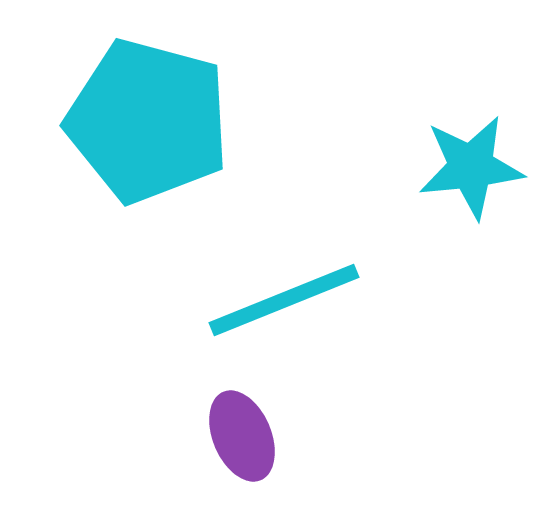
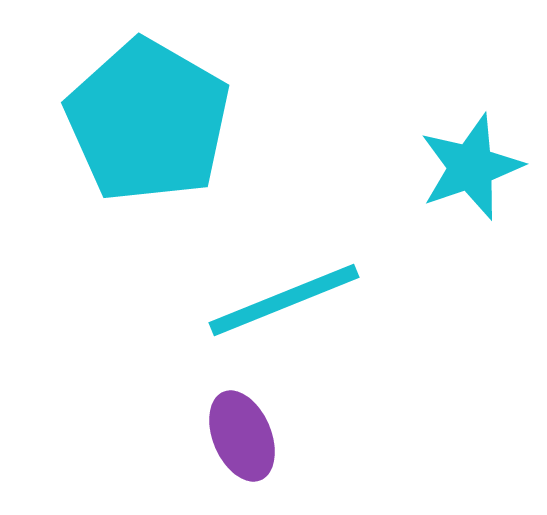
cyan pentagon: rotated 15 degrees clockwise
cyan star: rotated 13 degrees counterclockwise
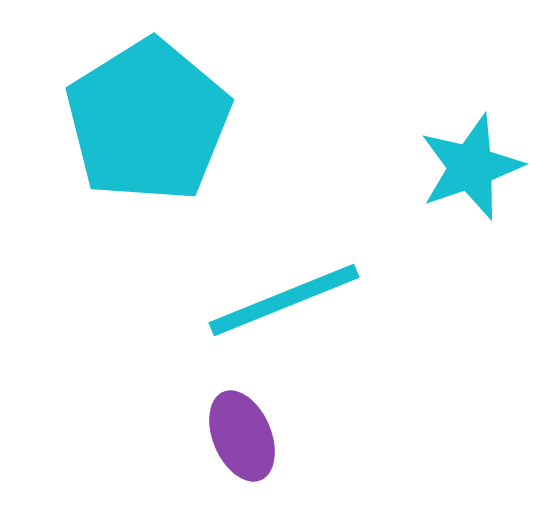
cyan pentagon: rotated 10 degrees clockwise
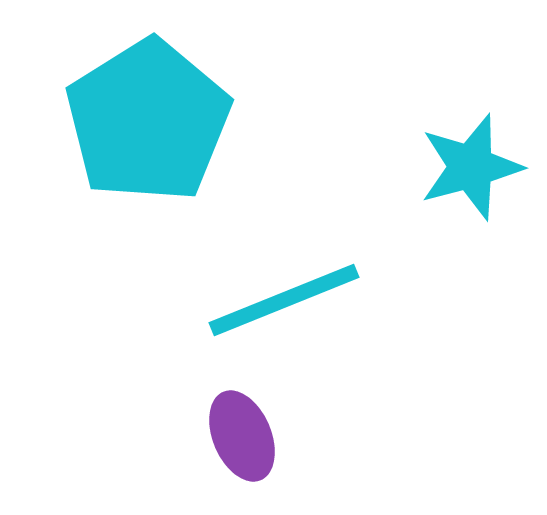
cyan star: rotated 4 degrees clockwise
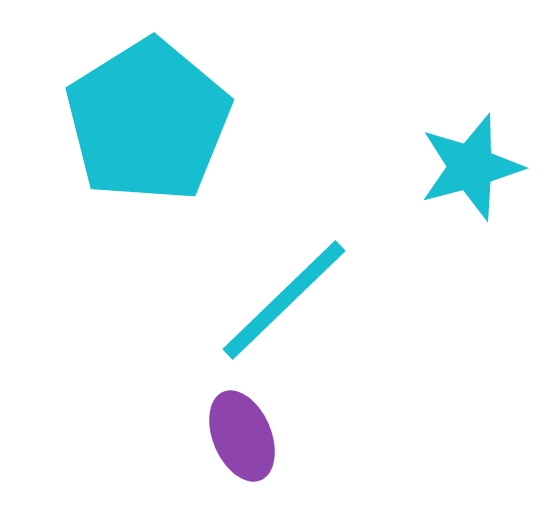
cyan line: rotated 22 degrees counterclockwise
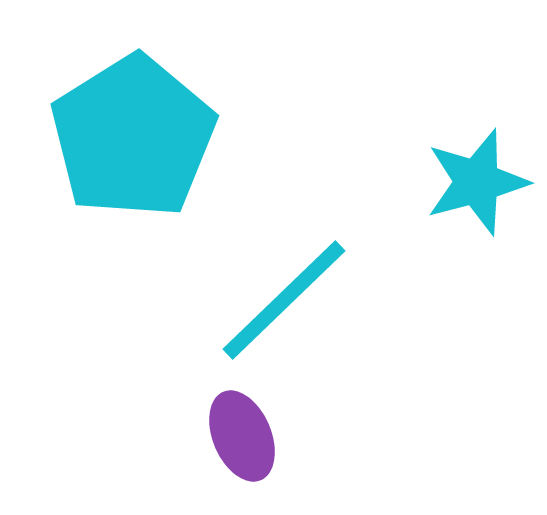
cyan pentagon: moved 15 px left, 16 px down
cyan star: moved 6 px right, 15 px down
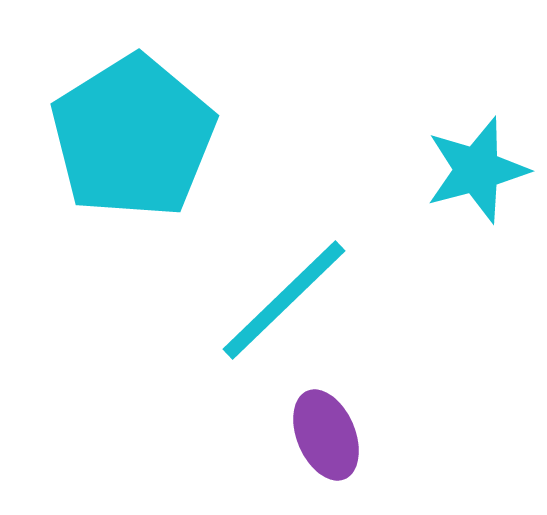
cyan star: moved 12 px up
purple ellipse: moved 84 px right, 1 px up
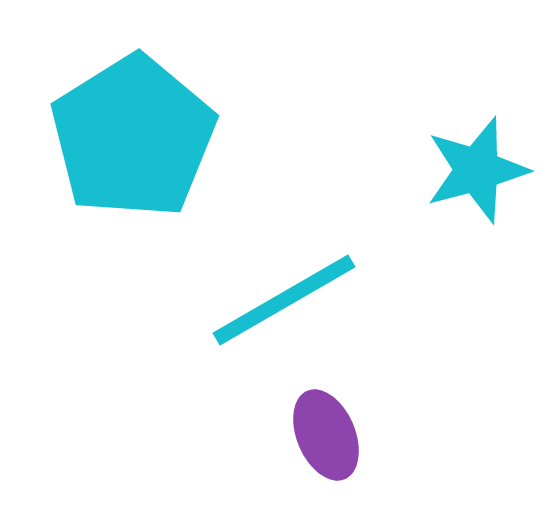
cyan line: rotated 14 degrees clockwise
